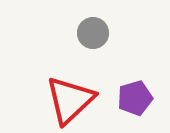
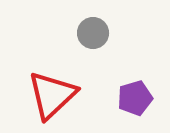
red triangle: moved 18 px left, 5 px up
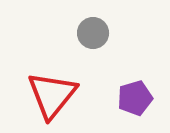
red triangle: rotated 8 degrees counterclockwise
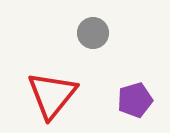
purple pentagon: moved 2 px down
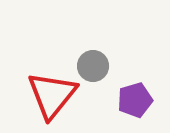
gray circle: moved 33 px down
